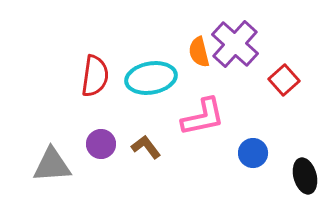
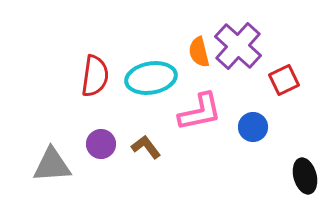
purple cross: moved 3 px right, 2 px down
red square: rotated 16 degrees clockwise
pink L-shape: moved 3 px left, 5 px up
blue circle: moved 26 px up
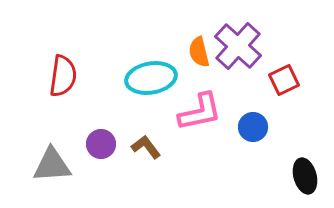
red semicircle: moved 32 px left
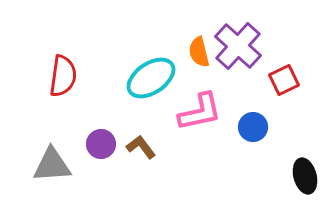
cyan ellipse: rotated 24 degrees counterclockwise
brown L-shape: moved 5 px left
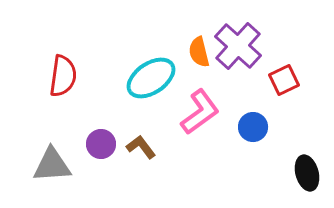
pink L-shape: rotated 24 degrees counterclockwise
black ellipse: moved 2 px right, 3 px up
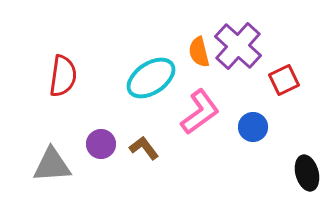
brown L-shape: moved 3 px right, 1 px down
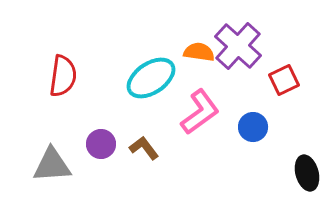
orange semicircle: rotated 112 degrees clockwise
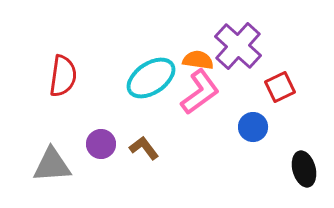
orange semicircle: moved 1 px left, 8 px down
red square: moved 4 px left, 7 px down
pink L-shape: moved 20 px up
black ellipse: moved 3 px left, 4 px up
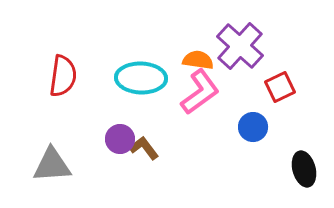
purple cross: moved 2 px right
cyan ellipse: moved 10 px left; rotated 36 degrees clockwise
purple circle: moved 19 px right, 5 px up
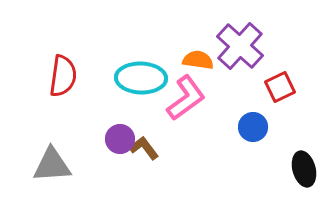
pink L-shape: moved 14 px left, 6 px down
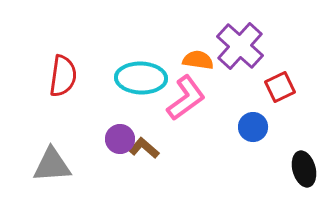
brown L-shape: rotated 12 degrees counterclockwise
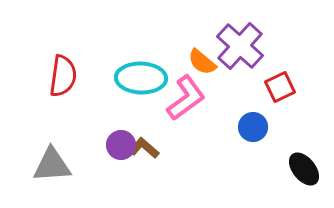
orange semicircle: moved 4 px right, 2 px down; rotated 148 degrees counterclockwise
purple circle: moved 1 px right, 6 px down
black ellipse: rotated 24 degrees counterclockwise
